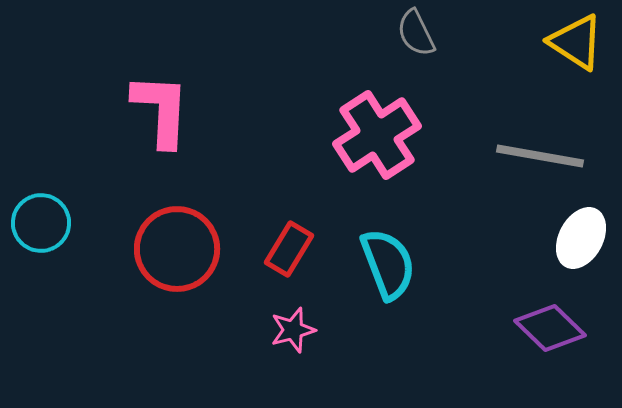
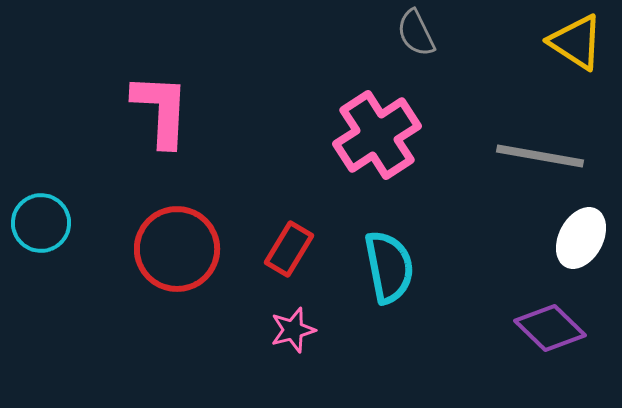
cyan semicircle: moved 1 px right, 3 px down; rotated 10 degrees clockwise
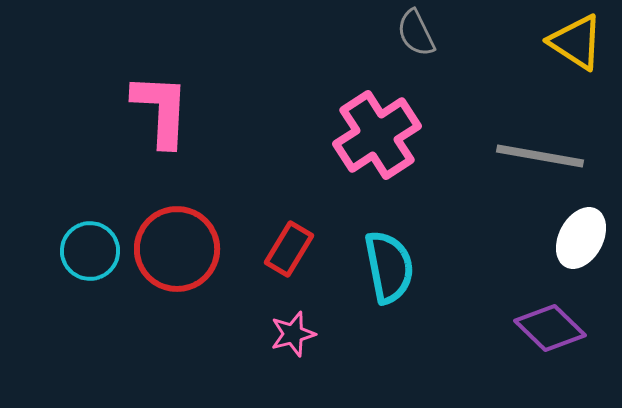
cyan circle: moved 49 px right, 28 px down
pink star: moved 4 px down
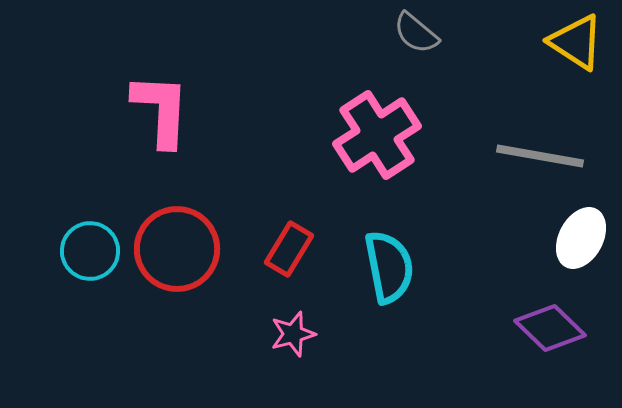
gray semicircle: rotated 24 degrees counterclockwise
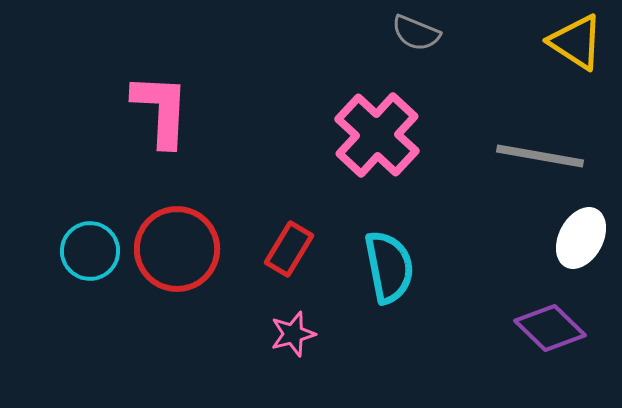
gray semicircle: rotated 18 degrees counterclockwise
pink cross: rotated 14 degrees counterclockwise
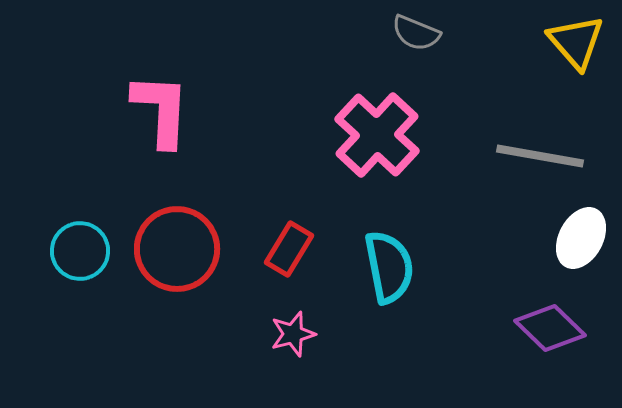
yellow triangle: rotated 16 degrees clockwise
cyan circle: moved 10 px left
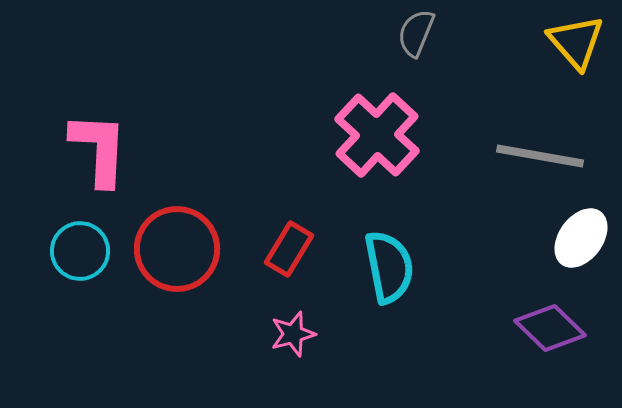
gray semicircle: rotated 90 degrees clockwise
pink L-shape: moved 62 px left, 39 px down
white ellipse: rotated 8 degrees clockwise
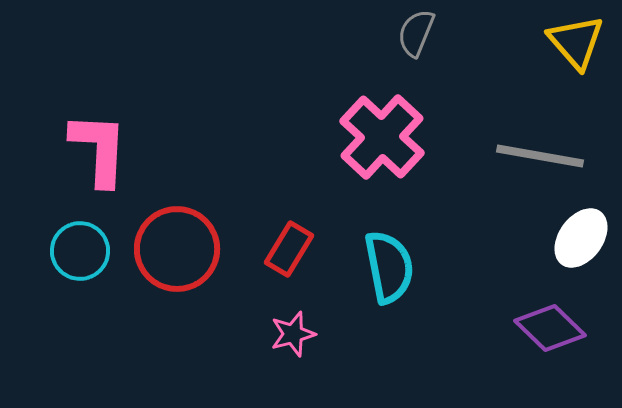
pink cross: moved 5 px right, 2 px down
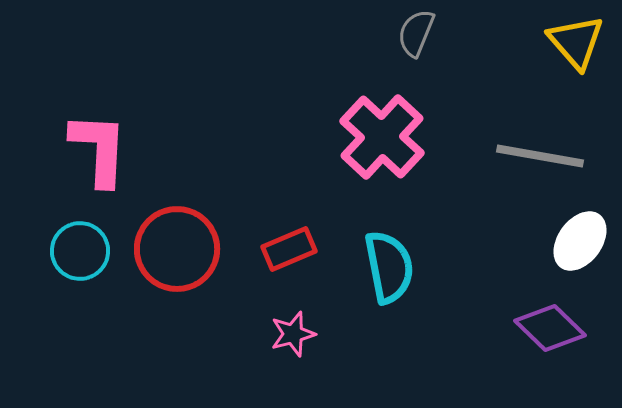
white ellipse: moved 1 px left, 3 px down
red rectangle: rotated 36 degrees clockwise
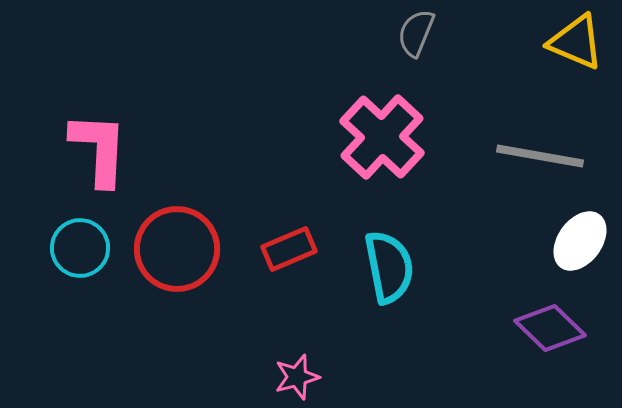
yellow triangle: rotated 26 degrees counterclockwise
cyan circle: moved 3 px up
pink star: moved 4 px right, 43 px down
